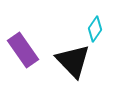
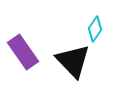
purple rectangle: moved 2 px down
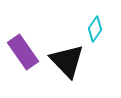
black triangle: moved 6 px left
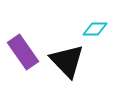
cyan diamond: rotated 55 degrees clockwise
